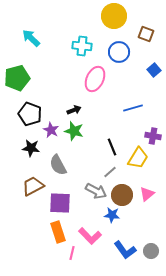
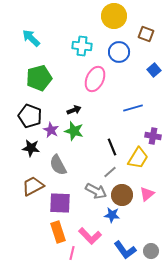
green pentagon: moved 22 px right
black pentagon: moved 2 px down
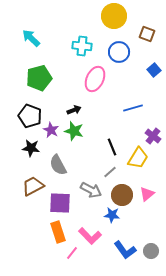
brown square: moved 1 px right
purple cross: rotated 28 degrees clockwise
gray arrow: moved 5 px left, 1 px up
pink line: rotated 24 degrees clockwise
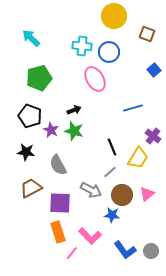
blue circle: moved 10 px left
pink ellipse: rotated 55 degrees counterclockwise
black star: moved 5 px left, 4 px down
brown trapezoid: moved 2 px left, 2 px down
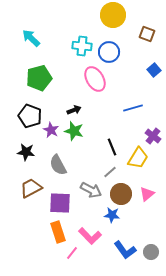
yellow circle: moved 1 px left, 1 px up
brown circle: moved 1 px left, 1 px up
gray circle: moved 1 px down
